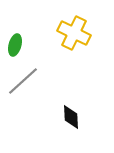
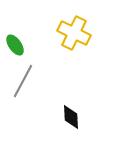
green ellipse: rotated 50 degrees counterclockwise
gray line: rotated 20 degrees counterclockwise
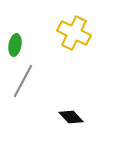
green ellipse: rotated 45 degrees clockwise
black diamond: rotated 40 degrees counterclockwise
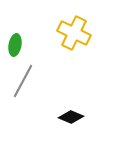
black diamond: rotated 25 degrees counterclockwise
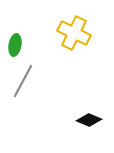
black diamond: moved 18 px right, 3 px down
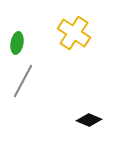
yellow cross: rotated 8 degrees clockwise
green ellipse: moved 2 px right, 2 px up
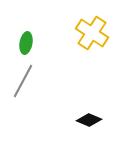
yellow cross: moved 18 px right
green ellipse: moved 9 px right
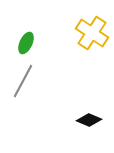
green ellipse: rotated 15 degrees clockwise
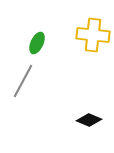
yellow cross: moved 1 px right, 2 px down; rotated 28 degrees counterclockwise
green ellipse: moved 11 px right
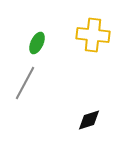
gray line: moved 2 px right, 2 px down
black diamond: rotated 40 degrees counterclockwise
